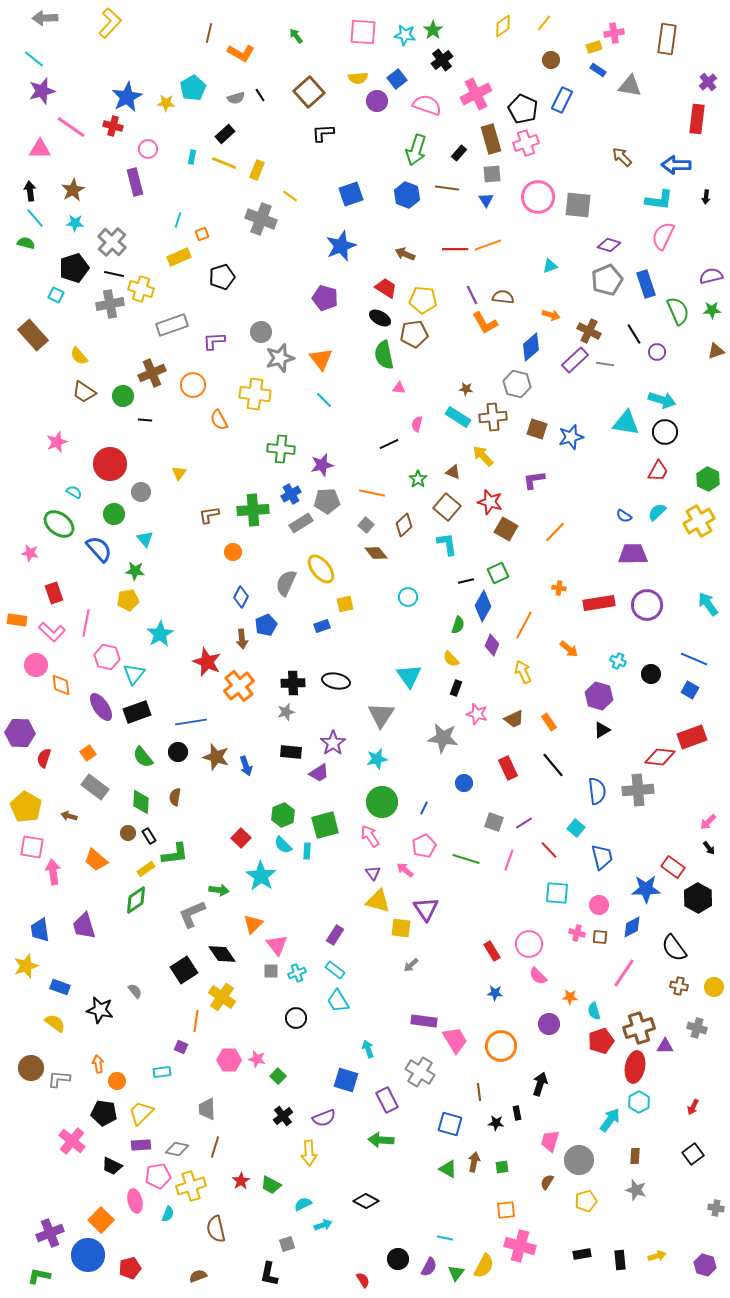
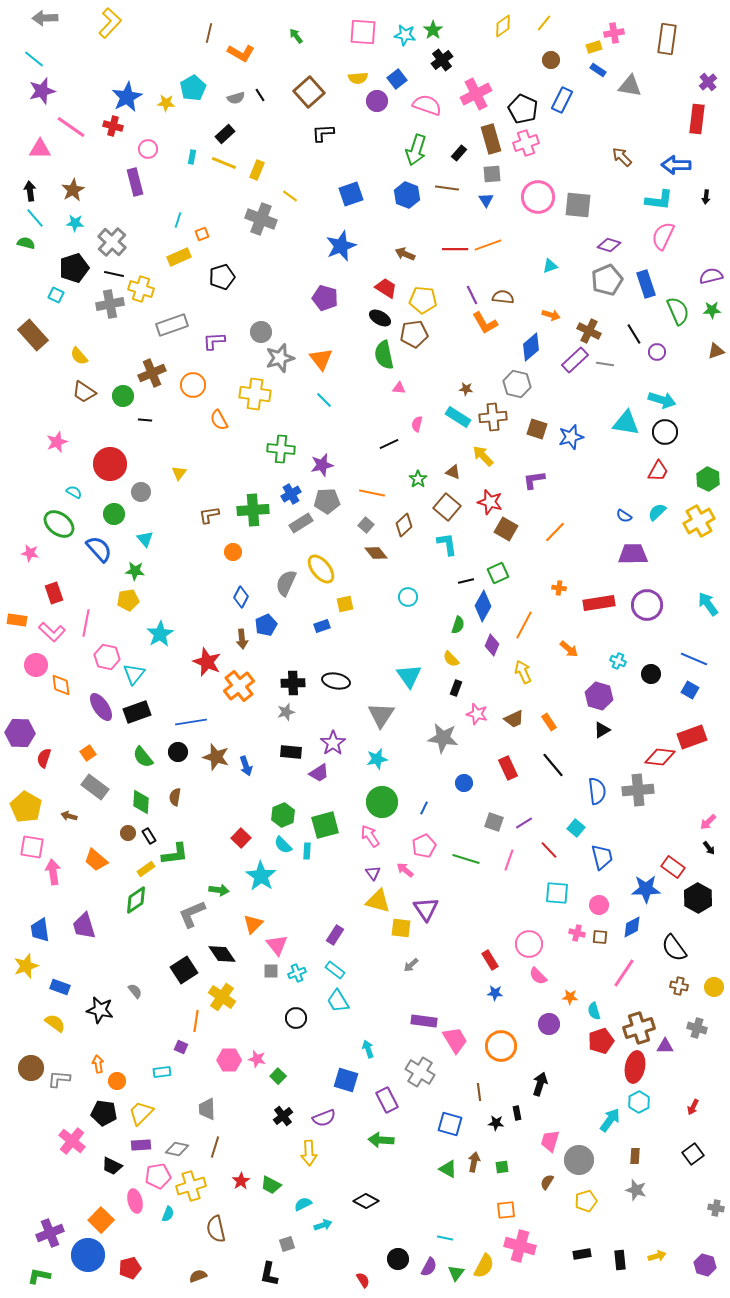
red rectangle at (492, 951): moved 2 px left, 9 px down
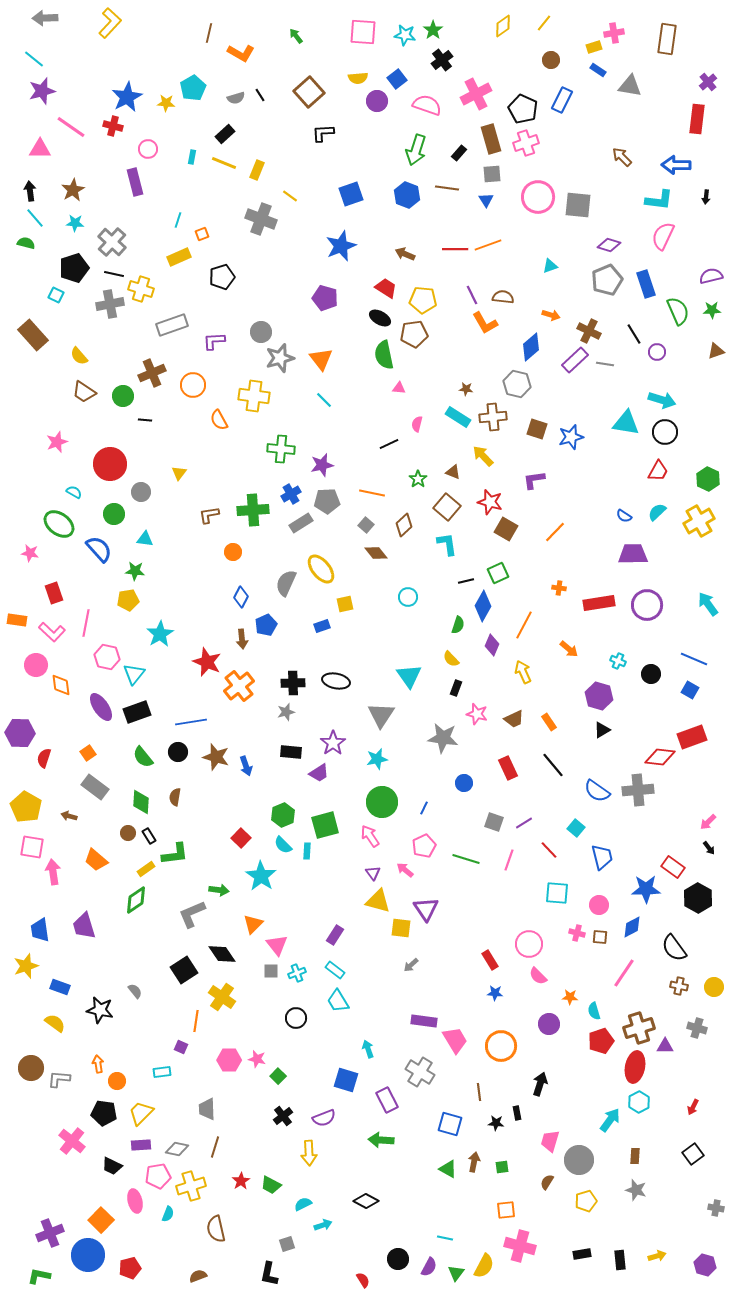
yellow cross at (255, 394): moved 1 px left, 2 px down
cyan triangle at (145, 539): rotated 42 degrees counterclockwise
blue semicircle at (597, 791): rotated 132 degrees clockwise
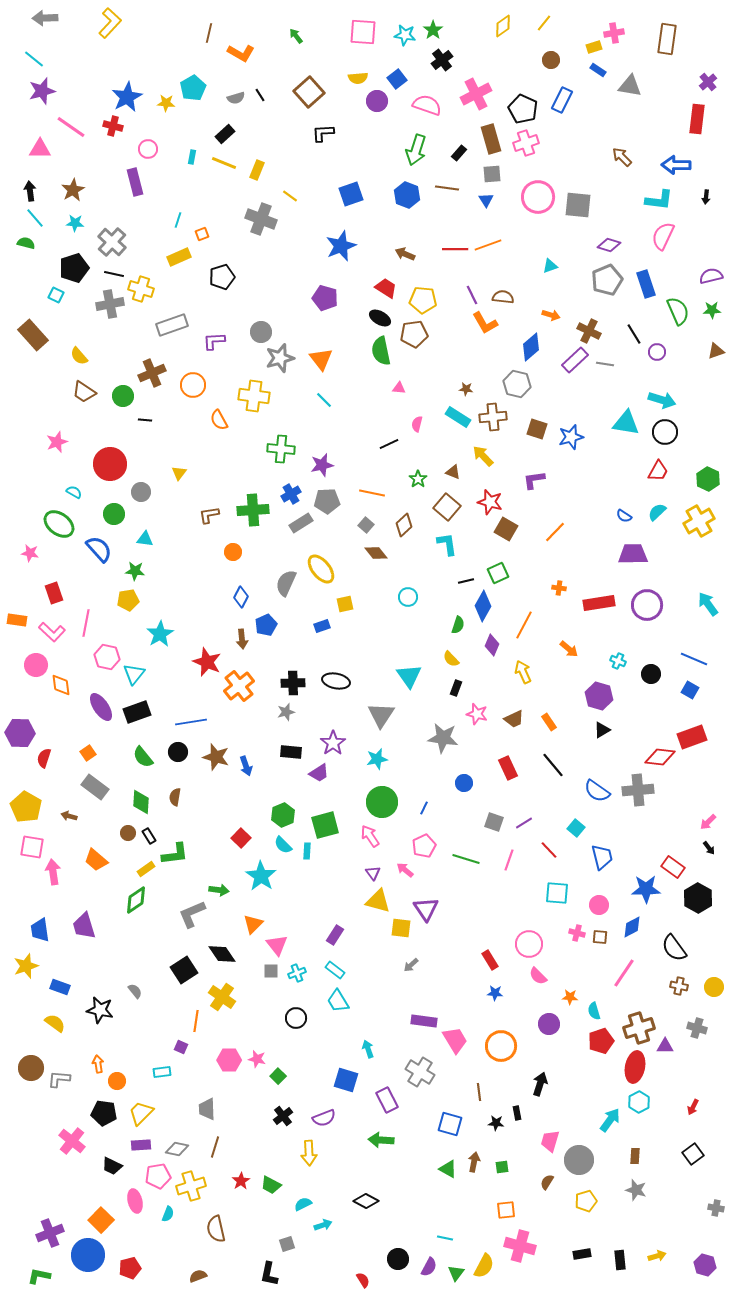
green semicircle at (384, 355): moved 3 px left, 4 px up
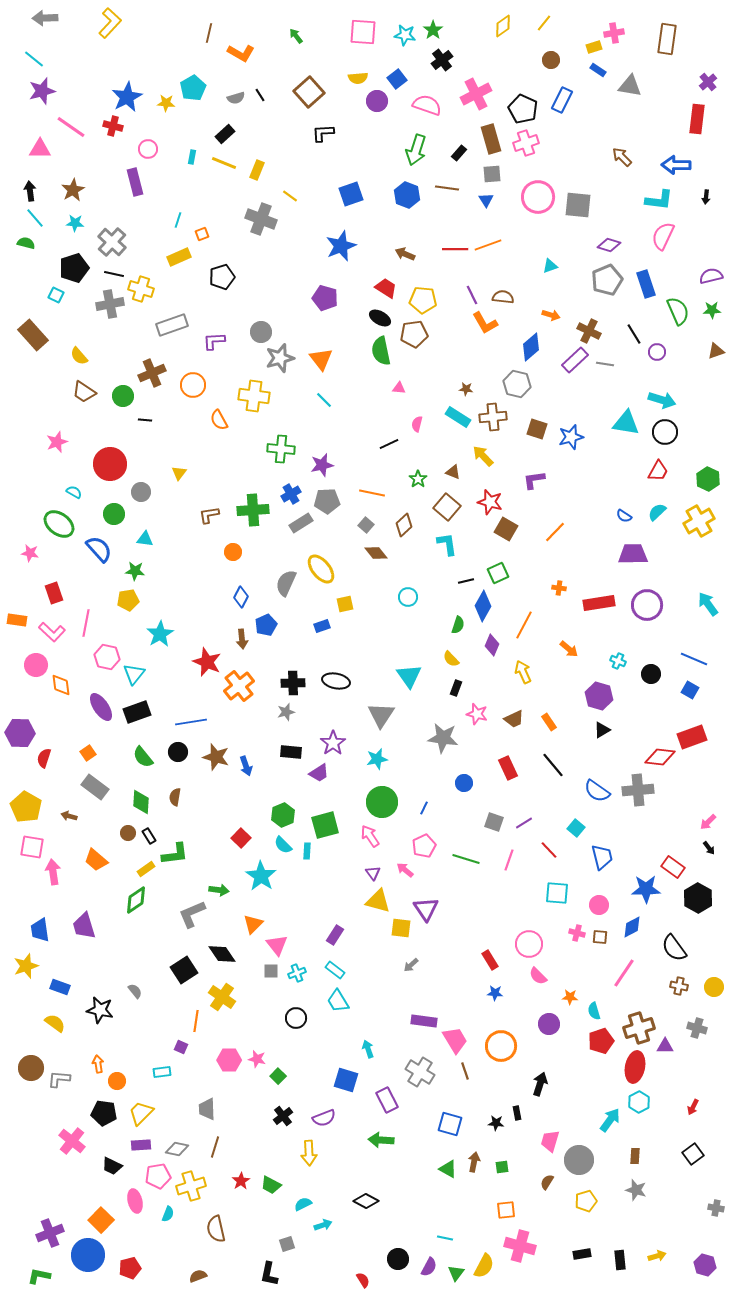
brown line at (479, 1092): moved 14 px left, 21 px up; rotated 12 degrees counterclockwise
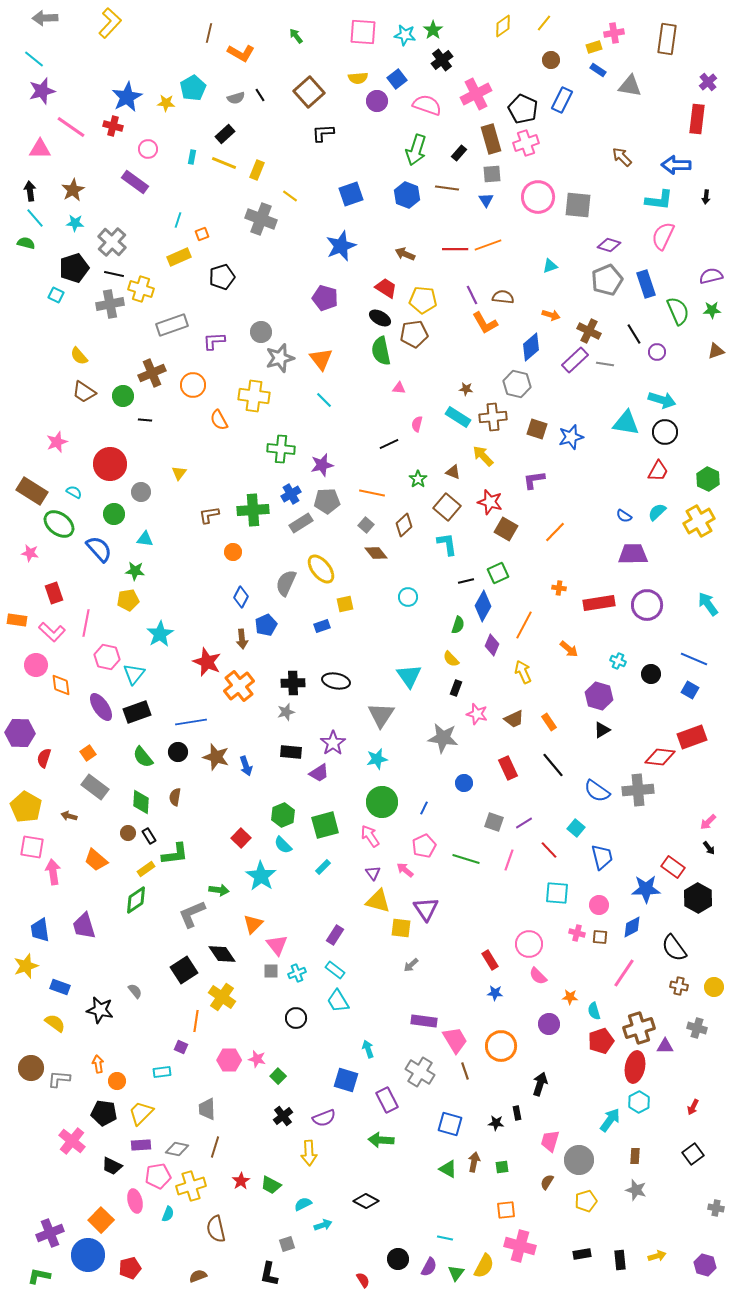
purple rectangle at (135, 182): rotated 40 degrees counterclockwise
brown rectangle at (33, 335): moved 1 px left, 156 px down; rotated 16 degrees counterclockwise
cyan rectangle at (307, 851): moved 16 px right, 16 px down; rotated 42 degrees clockwise
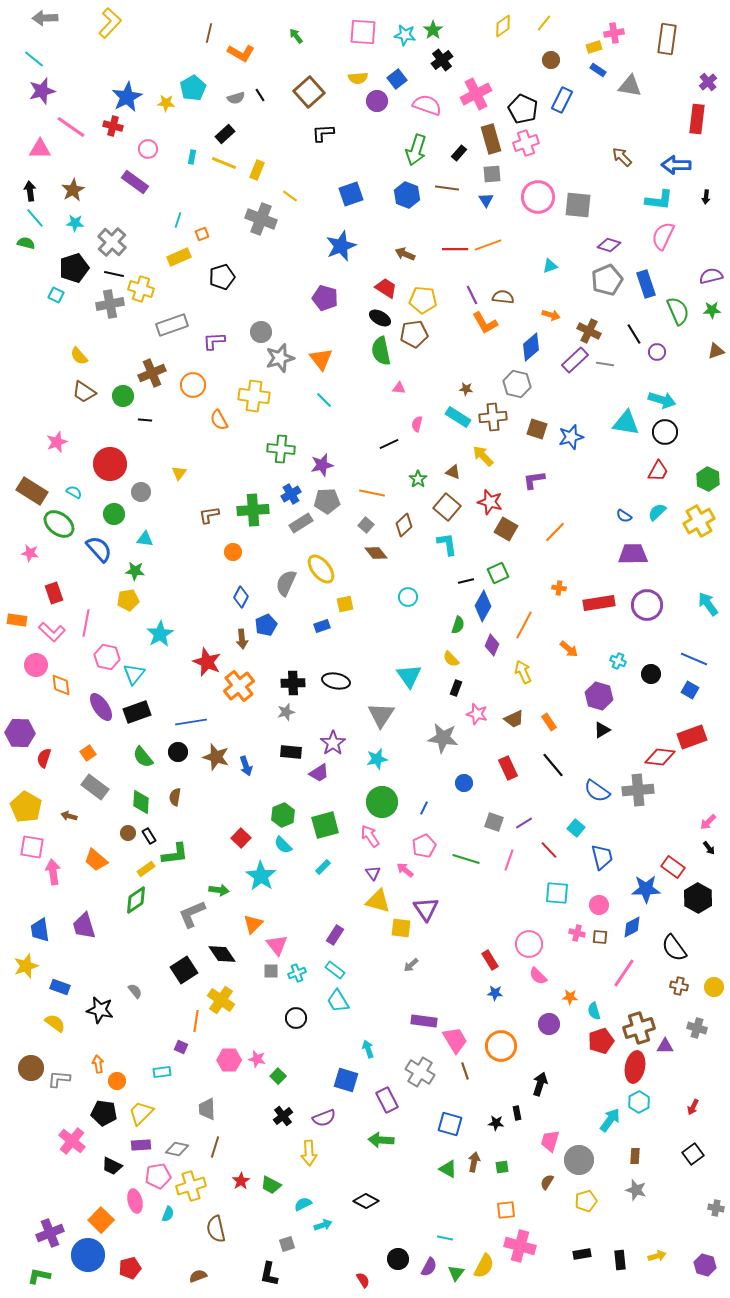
yellow cross at (222, 997): moved 1 px left, 3 px down
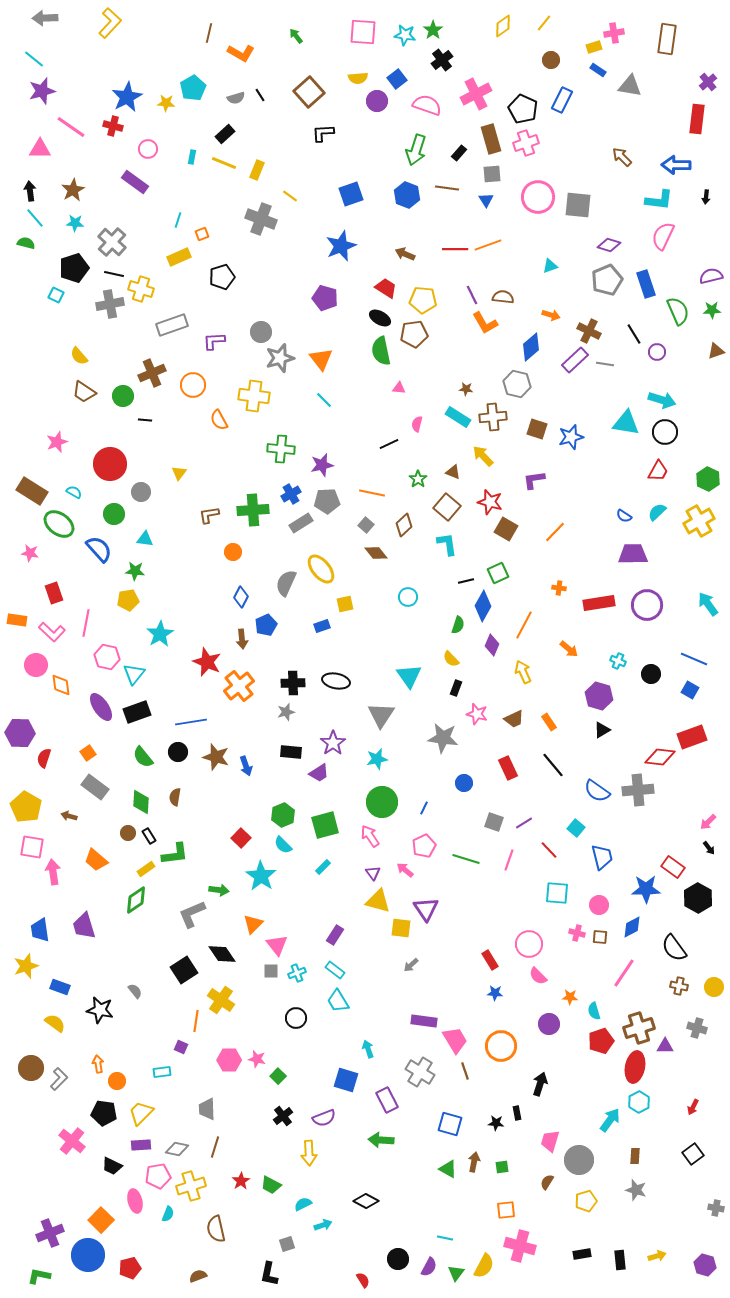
gray L-shape at (59, 1079): rotated 130 degrees clockwise
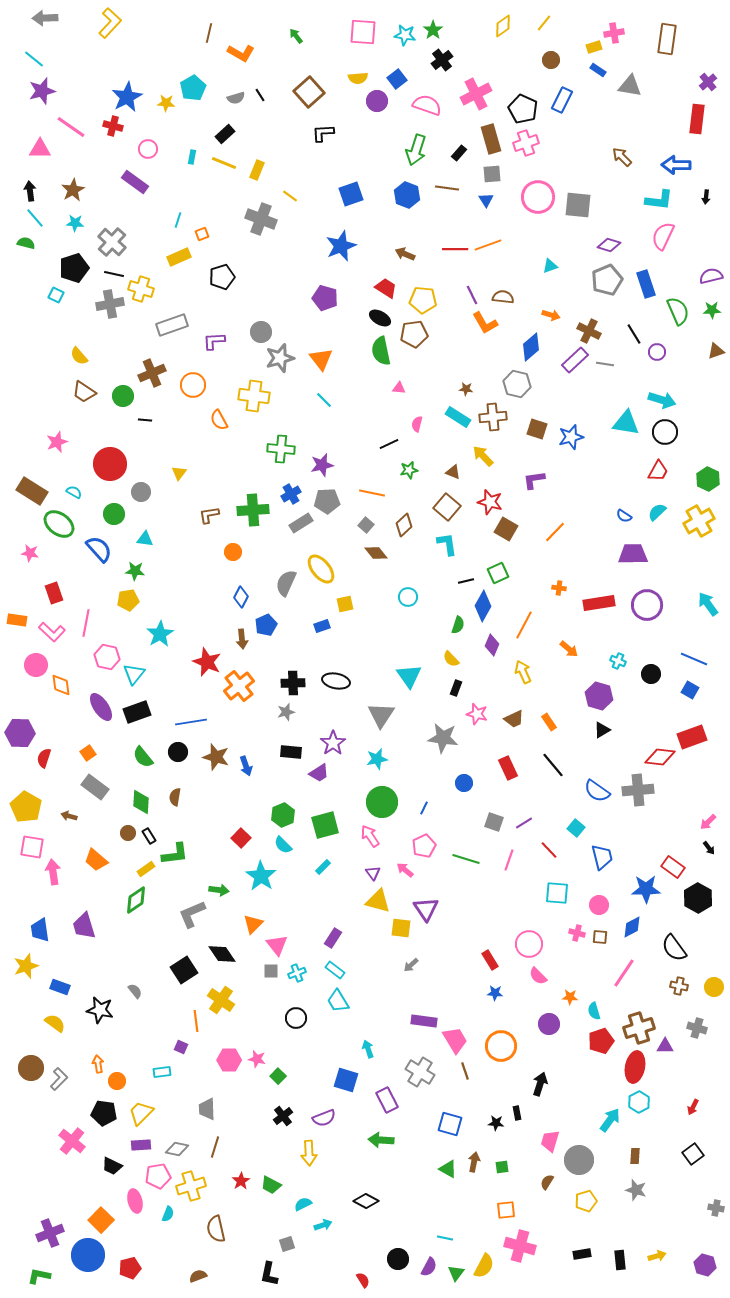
green star at (418, 479): moved 9 px left, 9 px up; rotated 24 degrees clockwise
purple rectangle at (335, 935): moved 2 px left, 3 px down
orange line at (196, 1021): rotated 15 degrees counterclockwise
